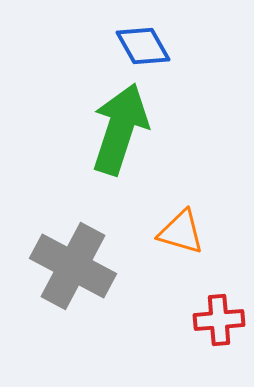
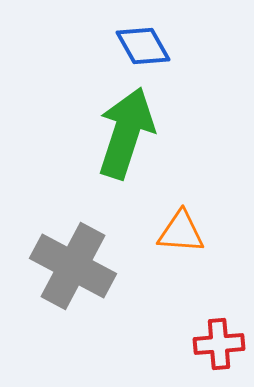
green arrow: moved 6 px right, 4 px down
orange triangle: rotated 12 degrees counterclockwise
red cross: moved 24 px down
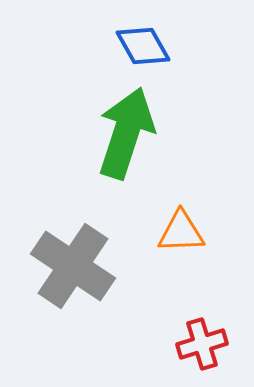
orange triangle: rotated 6 degrees counterclockwise
gray cross: rotated 6 degrees clockwise
red cross: moved 17 px left; rotated 12 degrees counterclockwise
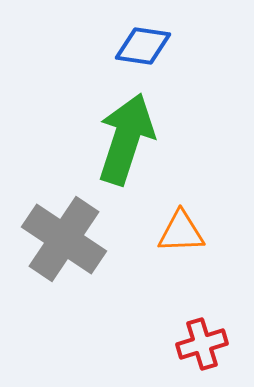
blue diamond: rotated 52 degrees counterclockwise
green arrow: moved 6 px down
gray cross: moved 9 px left, 27 px up
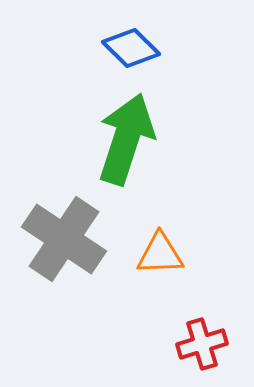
blue diamond: moved 12 px left, 2 px down; rotated 36 degrees clockwise
orange triangle: moved 21 px left, 22 px down
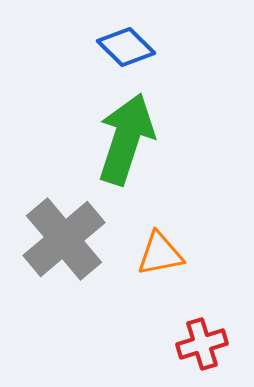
blue diamond: moved 5 px left, 1 px up
gray cross: rotated 16 degrees clockwise
orange triangle: rotated 9 degrees counterclockwise
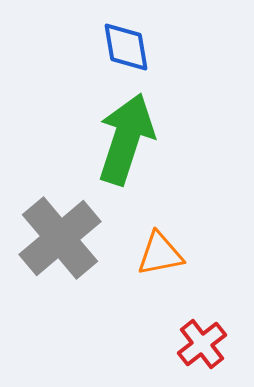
blue diamond: rotated 36 degrees clockwise
gray cross: moved 4 px left, 1 px up
red cross: rotated 21 degrees counterclockwise
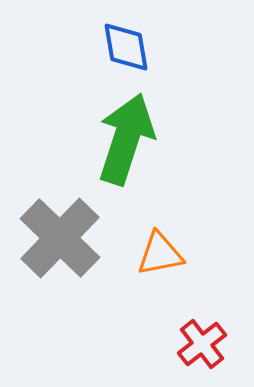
gray cross: rotated 6 degrees counterclockwise
